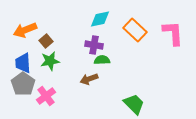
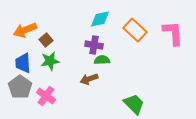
brown square: moved 1 px up
gray pentagon: moved 3 px left, 3 px down
pink cross: rotated 18 degrees counterclockwise
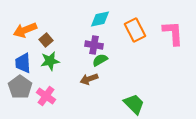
orange rectangle: rotated 20 degrees clockwise
green semicircle: moved 2 px left; rotated 28 degrees counterclockwise
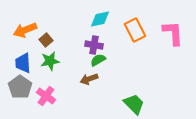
green semicircle: moved 2 px left
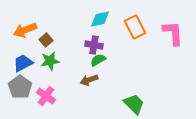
orange rectangle: moved 3 px up
blue trapezoid: rotated 65 degrees clockwise
brown arrow: moved 1 px down
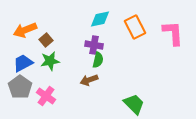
green semicircle: rotated 133 degrees clockwise
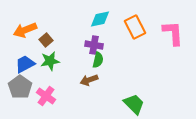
blue trapezoid: moved 2 px right, 1 px down
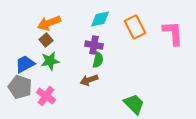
orange arrow: moved 24 px right, 7 px up
gray pentagon: rotated 15 degrees counterclockwise
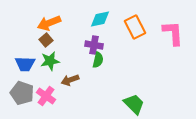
blue trapezoid: rotated 150 degrees counterclockwise
brown arrow: moved 19 px left
gray pentagon: moved 2 px right, 6 px down
